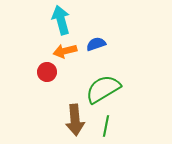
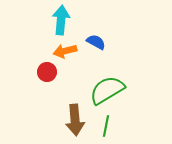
cyan arrow: rotated 20 degrees clockwise
blue semicircle: moved 2 px up; rotated 48 degrees clockwise
green semicircle: moved 4 px right, 1 px down
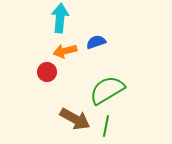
cyan arrow: moved 1 px left, 2 px up
blue semicircle: rotated 48 degrees counterclockwise
brown arrow: moved 1 px up; rotated 56 degrees counterclockwise
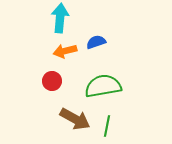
red circle: moved 5 px right, 9 px down
green semicircle: moved 4 px left, 4 px up; rotated 21 degrees clockwise
green line: moved 1 px right
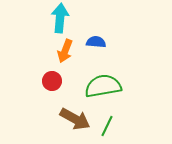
blue semicircle: rotated 24 degrees clockwise
orange arrow: rotated 55 degrees counterclockwise
green line: rotated 15 degrees clockwise
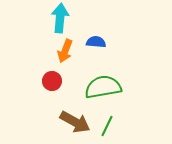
green semicircle: moved 1 px down
brown arrow: moved 3 px down
